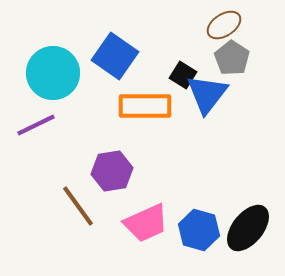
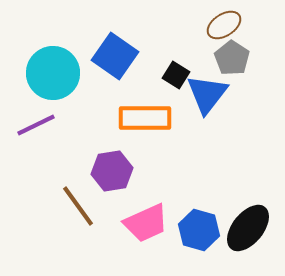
black square: moved 7 px left
orange rectangle: moved 12 px down
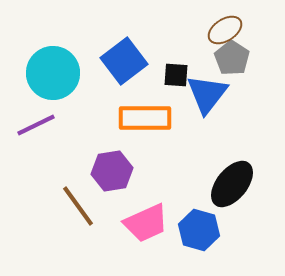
brown ellipse: moved 1 px right, 5 px down
blue square: moved 9 px right, 5 px down; rotated 18 degrees clockwise
black square: rotated 28 degrees counterclockwise
black ellipse: moved 16 px left, 44 px up
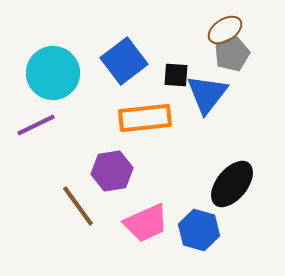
gray pentagon: moved 4 px up; rotated 16 degrees clockwise
orange rectangle: rotated 6 degrees counterclockwise
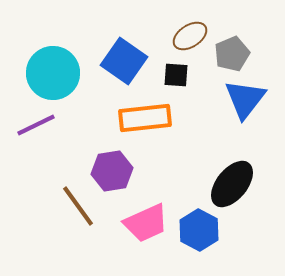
brown ellipse: moved 35 px left, 6 px down
blue square: rotated 18 degrees counterclockwise
blue triangle: moved 38 px right, 5 px down
blue hexagon: rotated 12 degrees clockwise
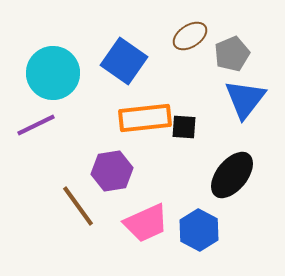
black square: moved 8 px right, 52 px down
black ellipse: moved 9 px up
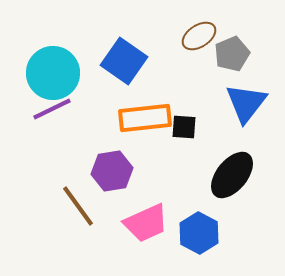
brown ellipse: moved 9 px right
blue triangle: moved 1 px right, 4 px down
purple line: moved 16 px right, 16 px up
blue hexagon: moved 3 px down
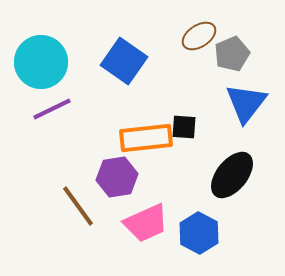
cyan circle: moved 12 px left, 11 px up
orange rectangle: moved 1 px right, 20 px down
purple hexagon: moved 5 px right, 6 px down
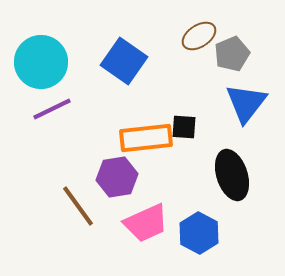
black ellipse: rotated 57 degrees counterclockwise
